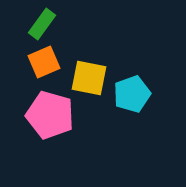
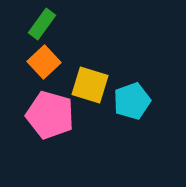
orange square: rotated 20 degrees counterclockwise
yellow square: moved 1 px right, 7 px down; rotated 6 degrees clockwise
cyan pentagon: moved 7 px down
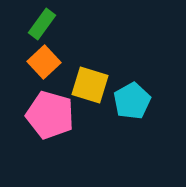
cyan pentagon: rotated 9 degrees counterclockwise
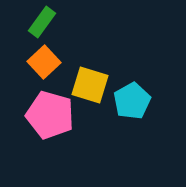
green rectangle: moved 2 px up
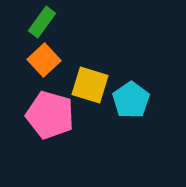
orange square: moved 2 px up
cyan pentagon: moved 1 px left, 1 px up; rotated 6 degrees counterclockwise
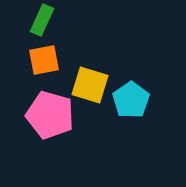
green rectangle: moved 2 px up; rotated 12 degrees counterclockwise
orange square: rotated 32 degrees clockwise
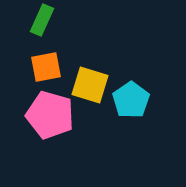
orange square: moved 2 px right, 7 px down
